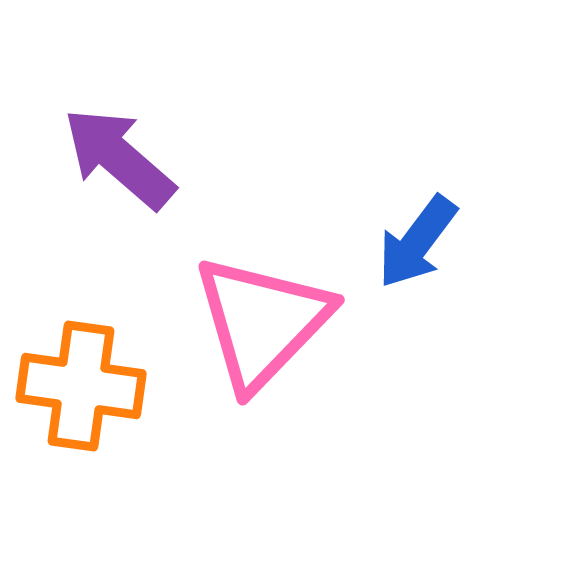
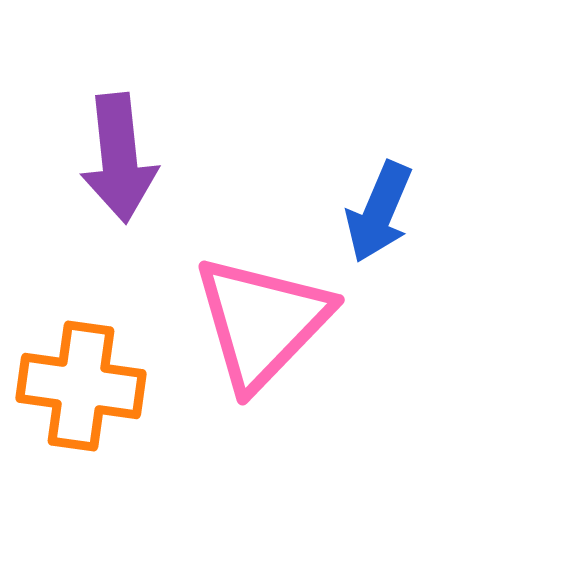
purple arrow: rotated 137 degrees counterclockwise
blue arrow: moved 38 px left, 30 px up; rotated 14 degrees counterclockwise
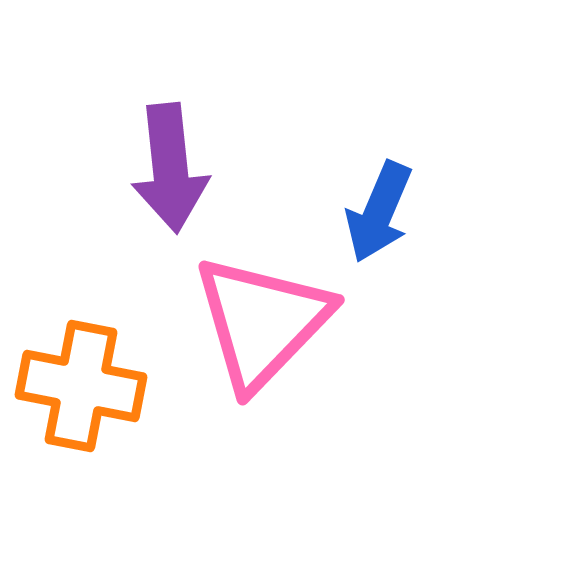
purple arrow: moved 51 px right, 10 px down
orange cross: rotated 3 degrees clockwise
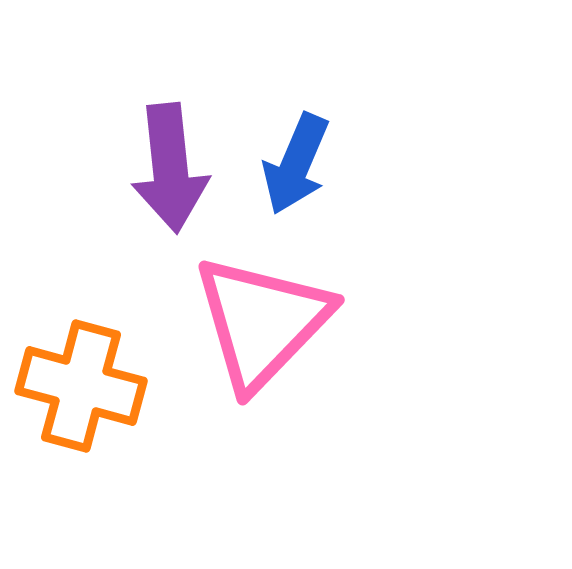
blue arrow: moved 83 px left, 48 px up
orange cross: rotated 4 degrees clockwise
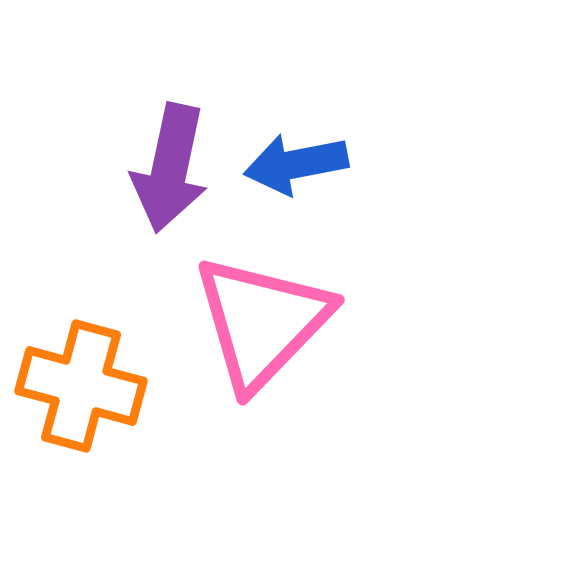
blue arrow: rotated 56 degrees clockwise
purple arrow: rotated 18 degrees clockwise
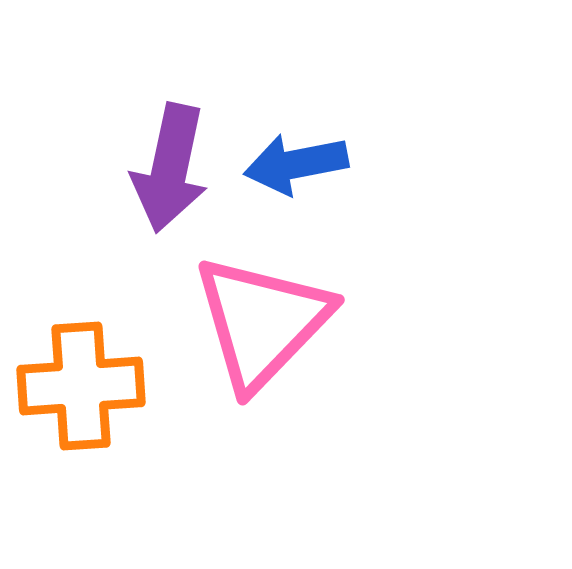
orange cross: rotated 19 degrees counterclockwise
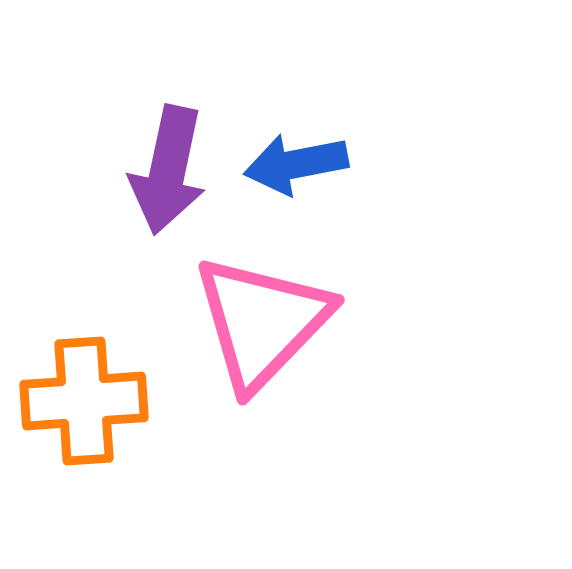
purple arrow: moved 2 px left, 2 px down
orange cross: moved 3 px right, 15 px down
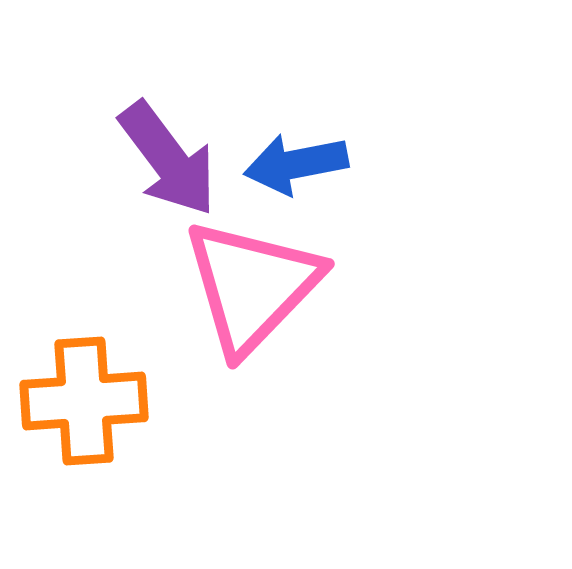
purple arrow: moved 11 px up; rotated 49 degrees counterclockwise
pink triangle: moved 10 px left, 36 px up
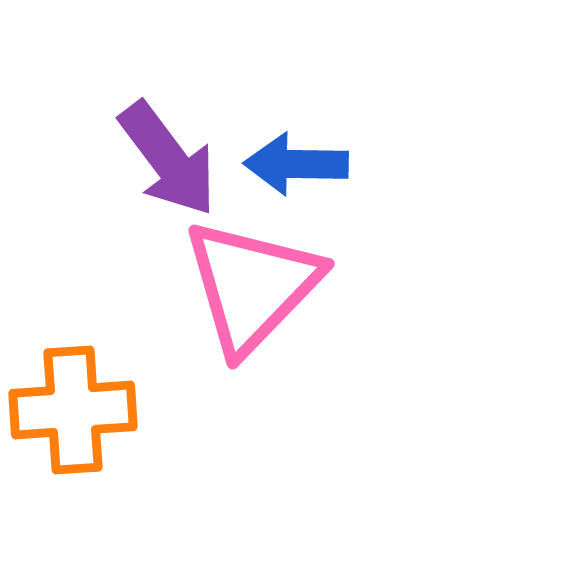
blue arrow: rotated 12 degrees clockwise
orange cross: moved 11 px left, 9 px down
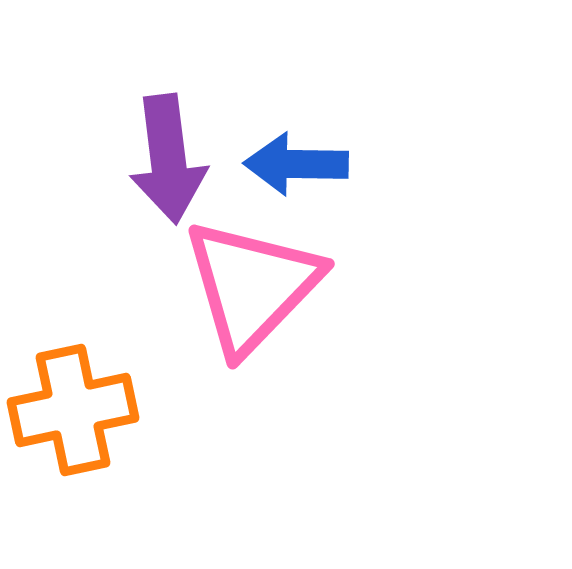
purple arrow: rotated 30 degrees clockwise
orange cross: rotated 8 degrees counterclockwise
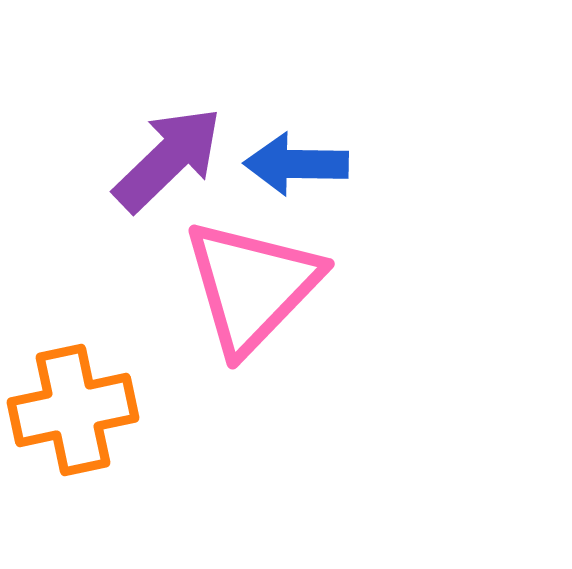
purple arrow: rotated 127 degrees counterclockwise
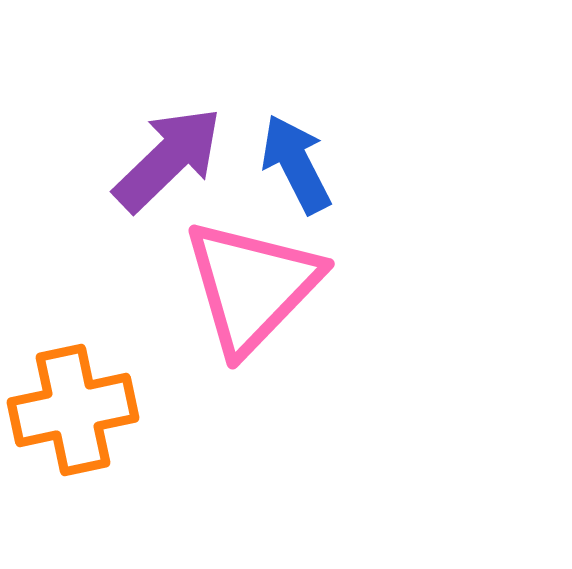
blue arrow: rotated 62 degrees clockwise
